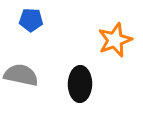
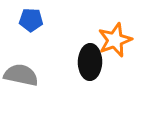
black ellipse: moved 10 px right, 22 px up
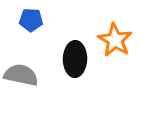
orange star: rotated 20 degrees counterclockwise
black ellipse: moved 15 px left, 3 px up
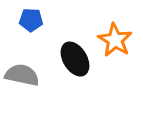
black ellipse: rotated 32 degrees counterclockwise
gray semicircle: moved 1 px right
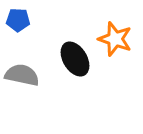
blue pentagon: moved 13 px left
orange star: moved 1 px up; rotated 12 degrees counterclockwise
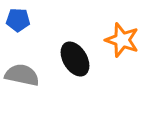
orange star: moved 7 px right, 1 px down
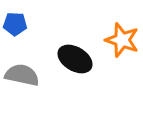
blue pentagon: moved 3 px left, 4 px down
black ellipse: rotated 28 degrees counterclockwise
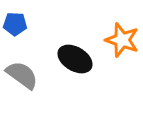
gray semicircle: rotated 24 degrees clockwise
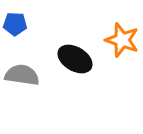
gray semicircle: rotated 28 degrees counterclockwise
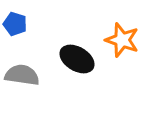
blue pentagon: rotated 15 degrees clockwise
black ellipse: moved 2 px right
